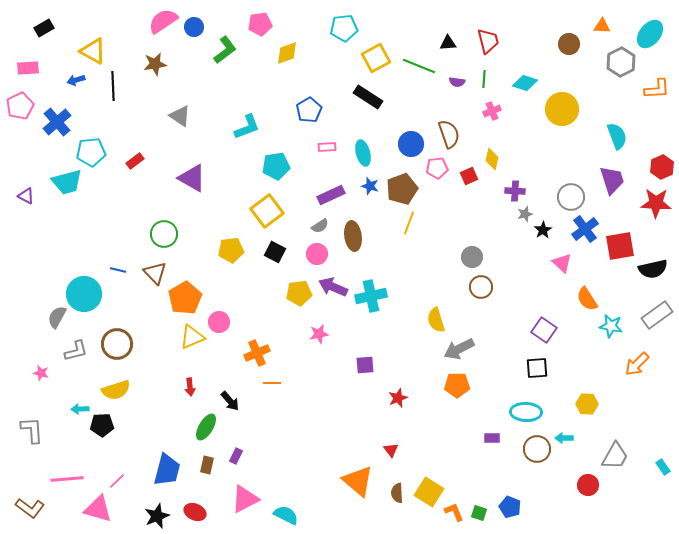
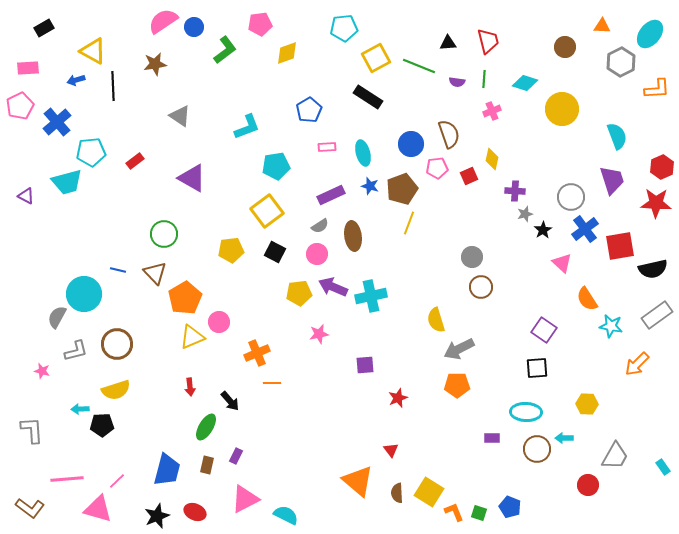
brown circle at (569, 44): moved 4 px left, 3 px down
pink star at (41, 373): moved 1 px right, 2 px up
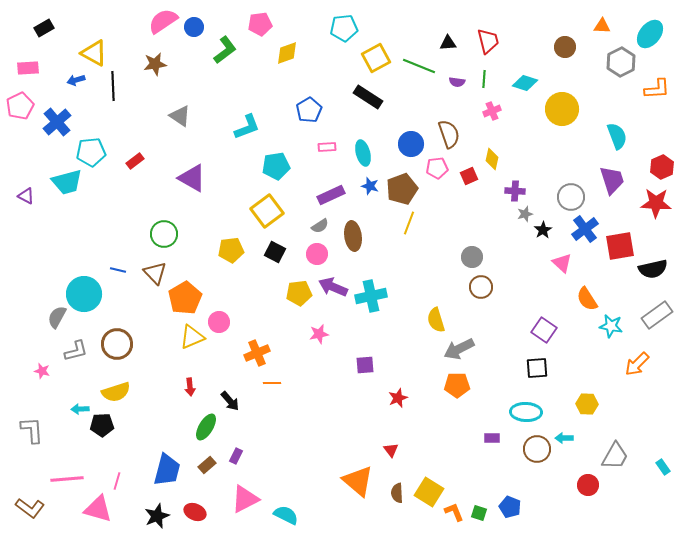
yellow triangle at (93, 51): moved 1 px right, 2 px down
yellow semicircle at (116, 390): moved 2 px down
brown rectangle at (207, 465): rotated 36 degrees clockwise
pink line at (117, 481): rotated 30 degrees counterclockwise
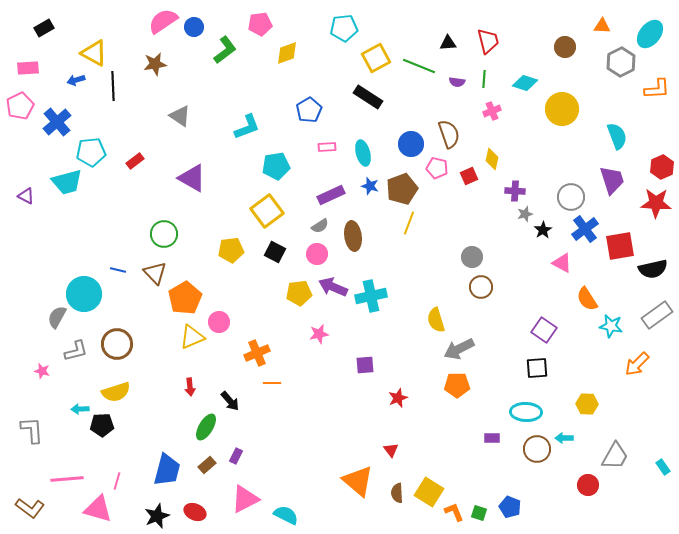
pink pentagon at (437, 168): rotated 20 degrees clockwise
pink triangle at (562, 263): rotated 15 degrees counterclockwise
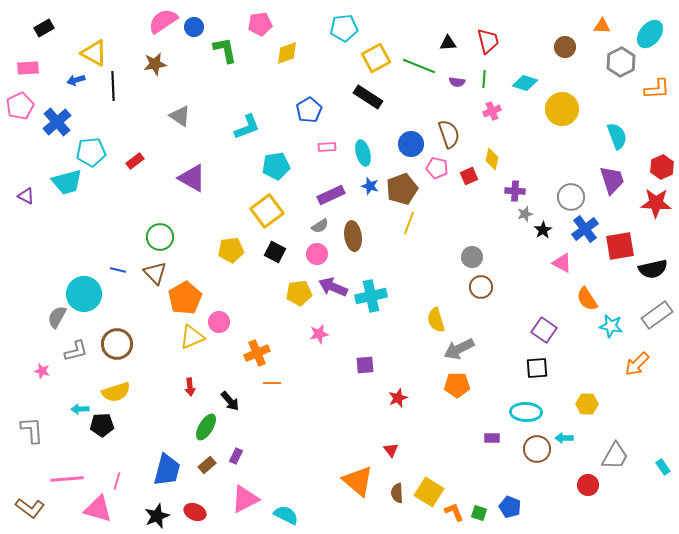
green L-shape at (225, 50): rotated 64 degrees counterclockwise
green circle at (164, 234): moved 4 px left, 3 px down
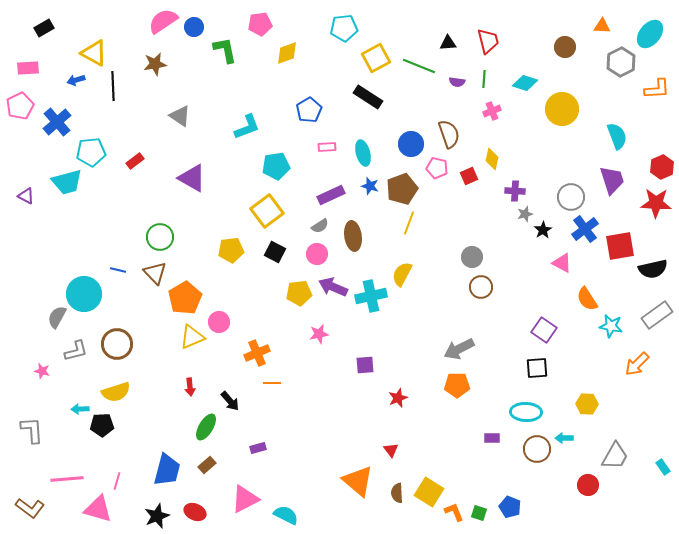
yellow semicircle at (436, 320): moved 34 px left, 46 px up; rotated 45 degrees clockwise
purple rectangle at (236, 456): moved 22 px right, 8 px up; rotated 49 degrees clockwise
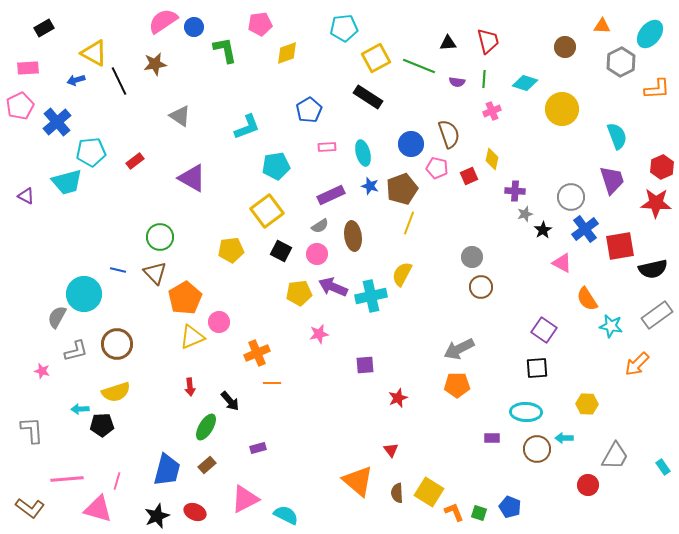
black line at (113, 86): moved 6 px right, 5 px up; rotated 24 degrees counterclockwise
black square at (275, 252): moved 6 px right, 1 px up
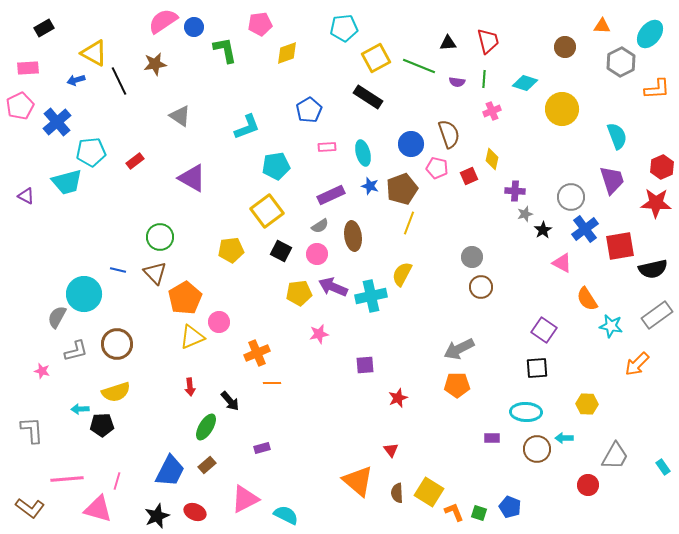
purple rectangle at (258, 448): moved 4 px right
blue trapezoid at (167, 470): moved 3 px right, 1 px down; rotated 12 degrees clockwise
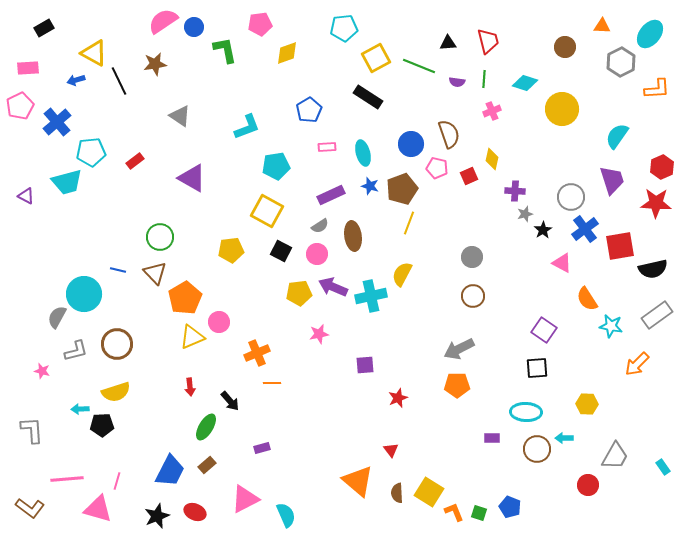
cyan semicircle at (617, 136): rotated 124 degrees counterclockwise
yellow square at (267, 211): rotated 24 degrees counterclockwise
brown circle at (481, 287): moved 8 px left, 9 px down
cyan semicircle at (286, 515): rotated 40 degrees clockwise
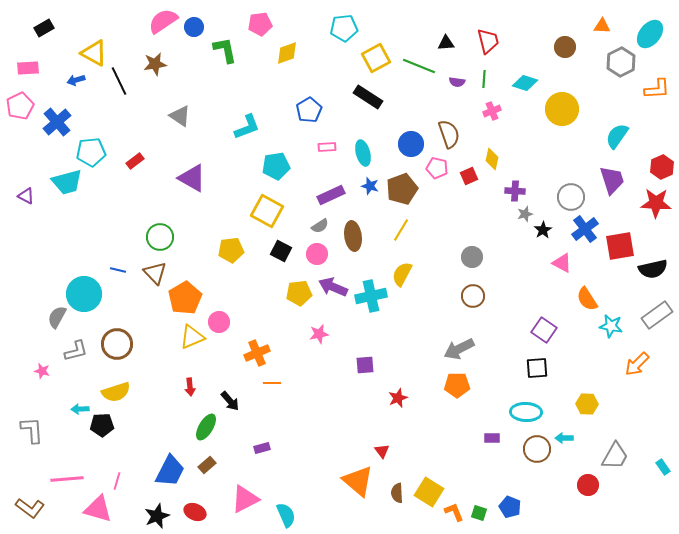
black triangle at (448, 43): moved 2 px left
yellow line at (409, 223): moved 8 px left, 7 px down; rotated 10 degrees clockwise
red triangle at (391, 450): moved 9 px left, 1 px down
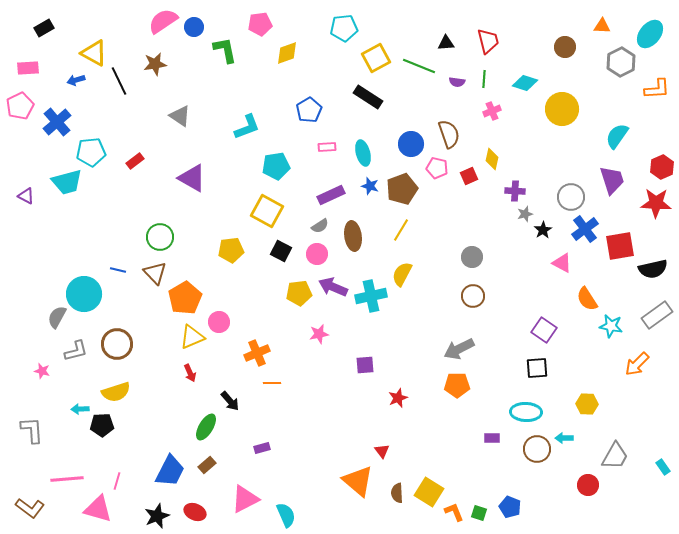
red arrow at (190, 387): moved 14 px up; rotated 18 degrees counterclockwise
